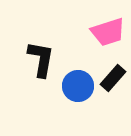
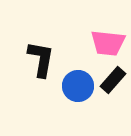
pink trapezoid: moved 11 px down; rotated 24 degrees clockwise
black rectangle: moved 2 px down
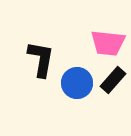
blue circle: moved 1 px left, 3 px up
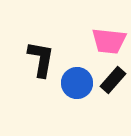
pink trapezoid: moved 1 px right, 2 px up
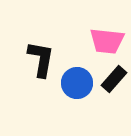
pink trapezoid: moved 2 px left
black rectangle: moved 1 px right, 1 px up
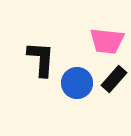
black L-shape: rotated 6 degrees counterclockwise
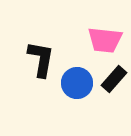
pink trapezoid: moved 2 px left, 1 px up
black L-shape: rotated 6 degrees clockwise
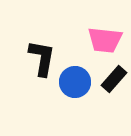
black L-shape: moved 1 px right, 1 px up
blue circle: moved 2 px left, 1 px up
